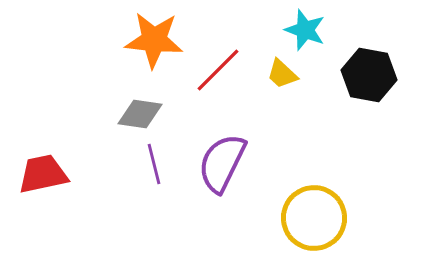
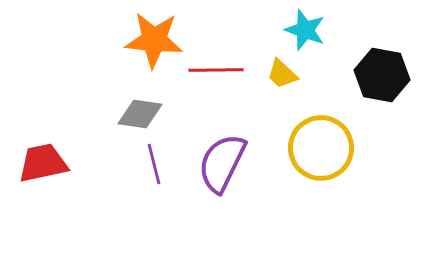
red line: moved 2 px left; rotated 44 degrees clockwise
black hexagon: moved 13 px right
red trapezoid: moved 11 px up
yellow circle: moved 7 px right, 70 px up
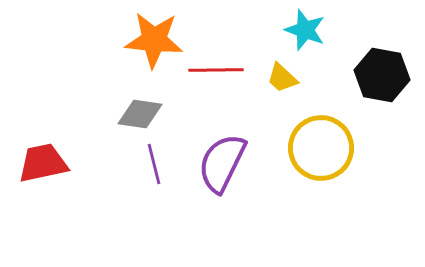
yellow trapezoid: moved 4 px down
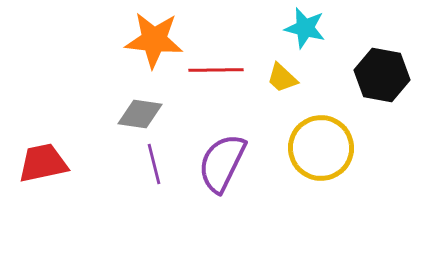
cyan star: moved 2 px up; rotated 6 degrees counterclockwise
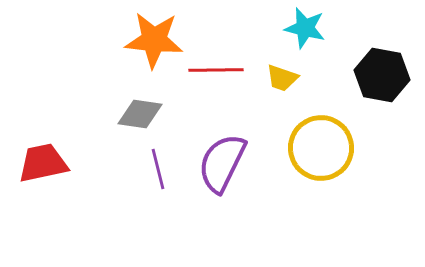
yellow trapezoid: rotated 24 degrees counterclockwise
purple line: moved 4 px right, 5 px down
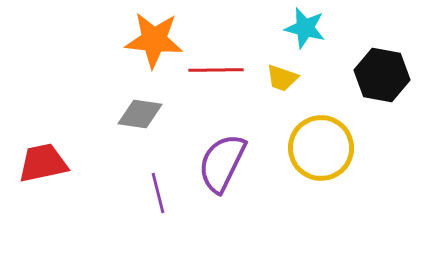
purple line: moved 24 px down
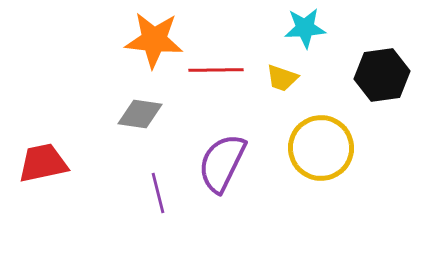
cyan star: rotated 18 degrees counterclockwise
black hexagon: rotated 18 degrees counterclockwise
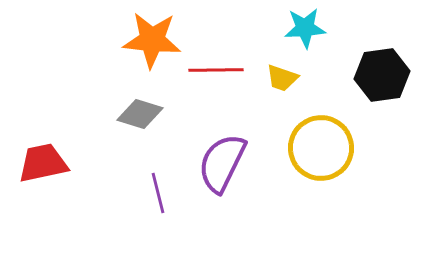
orange star: moved 2 px left
gray diamond: rotated 9 degrees clockwise
